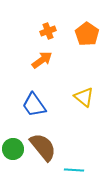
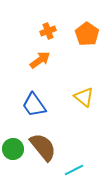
orange arrow: moved 2 px left
cyan line: rotated 30 degrees counterclockwise
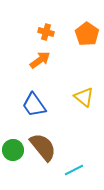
orange cross: moved 2 px left, 1 px down; rotated 35 degrees clockwise
green circle: moved 1 px down
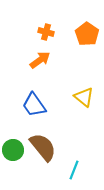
cyan line: rotated 42 degrees counterclockwise
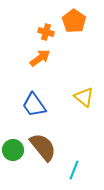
orange pentagon: moved 13 px left, 13 px up
orange arrow: moved 2 px up
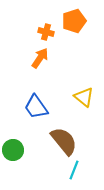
orange pentagon: rotated 20 degrees clockwise
orange arrow: rotated 20 degrees counterclockwise
blue trapezoid: moved 2 px right, 2 px down
brown semicircle: moved 21 px right, 6 px up
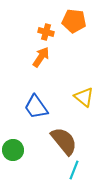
orange pentagon: rotated 25 degrees clockwise
orange arrow: moved 1 px right, 1 px up
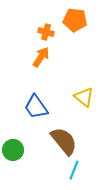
orange pentagon: moved 1 px right, 1 px up
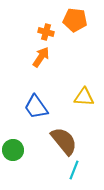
yellow triangle: rotated 35 degrees counterclockwise
